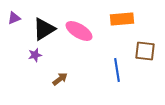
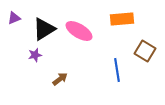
brown square: rotated 25 degrees clockwise
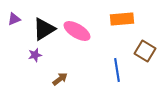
purple triangle: moved 1 px down
pink ellipse: moved 2 px left
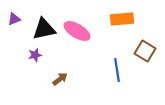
black triangle: rotated 20 degrees clockwise
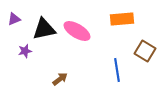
purple star: moved 10 px left, 4 px up
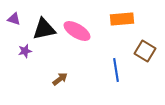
purple triangle: rotated 40 degrees clockwise
blue line: moved 1 px left
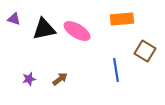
purple star: moved 4 px right, 28 px down
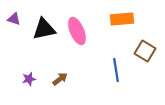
pink ellipse: rotated 36 degrees clockwise
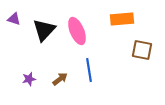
black triangle: moved 1 px down; rotated 35 degrees counterclockwise
brown square: moved 3 px left, 1 px up; rotated 20 degrees counterclockwise
blue line: moved 27 px left
